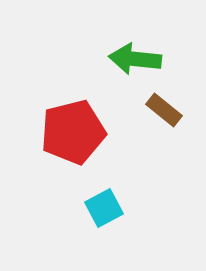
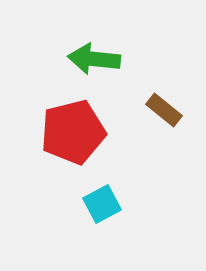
green arrow: moved 41 px left
cyan square: moved 2 px left, 4 px up
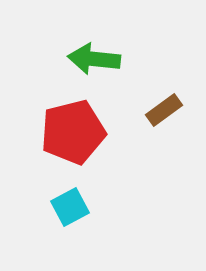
brown rectangle: rotated 75 degrees counterclockwise
cyan square: moved 32 px left, 3 px down
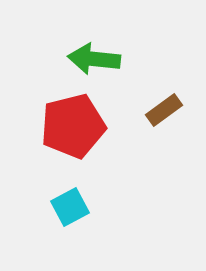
red pentagon: moved 6 px up
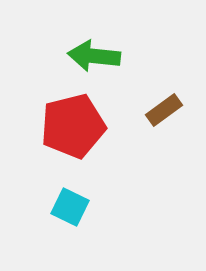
green arrow: moved 3 px up
cyan square: rotated 36 degrees counterclockwise
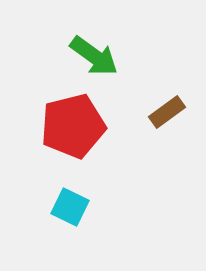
green arrow: rotated 150 degrees counterclockwise
brown rectangle: moved 3 px right, 2 px down
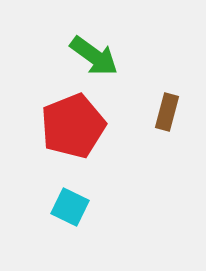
brown rectangle: rotated 39 degrees counterclockwise
red pentagon: rotated 8 degrees counterclockwise
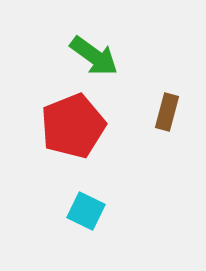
cyan square: moved 16 px right, 4 px down
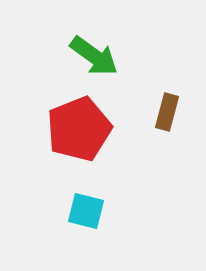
red pentagon: moved 6 px right, 3 px down
cyan square: rotated 12 degrees counterclockwise
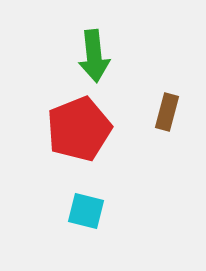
green arrow: rotated 48 degrees clockwise
